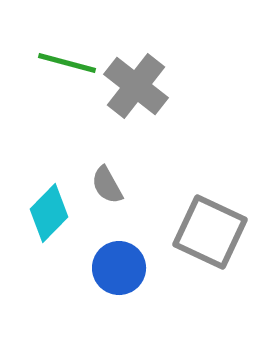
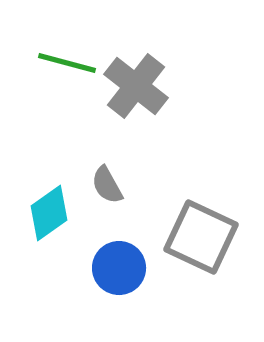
cyan diamond: rotated 10 degrees clockwise
gray square: moved 9 px left, 5 px down
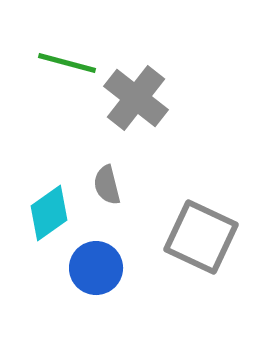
gray cross: moved 12 px down
gray semicircle: rotated 15 degrees clockwise
blue circle: moved 23 px left
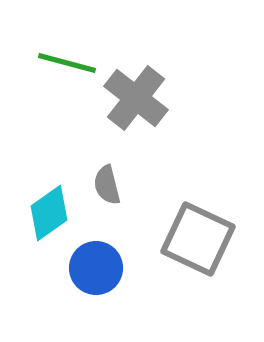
gray square: moved 3 px left, 2 px down
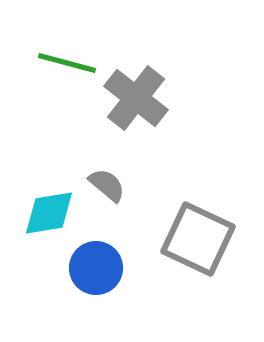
gray semicircle: rotated 144 degrees clockwise
cyan diamond: rotated 26 degrees clockwise
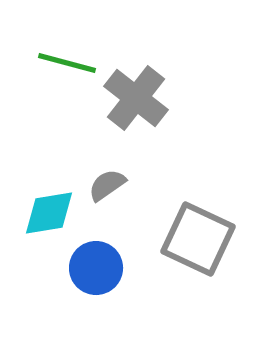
gray semicircle: rotated 75 degrees counterclockwise
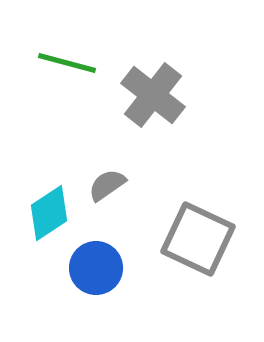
gray cross: moved 17 px right, 3 px up
cyan diamond: rotated 24 degrees counterclockwise
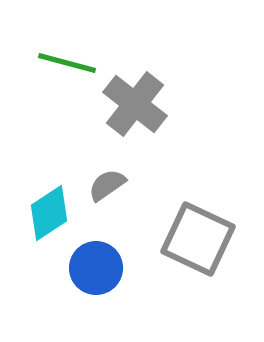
gray cross: moved 18 px left, 9 px down
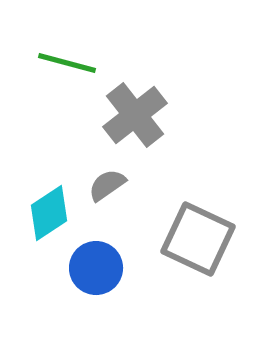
gray cross: moved 11 px down; rotated 14 degrees clockwise
